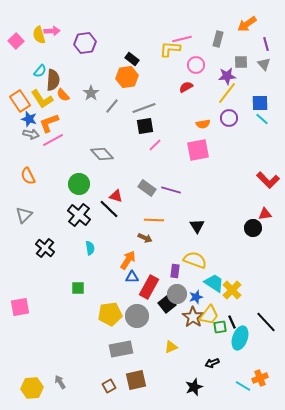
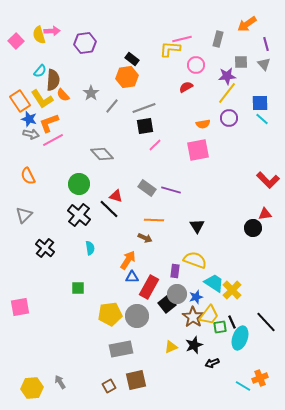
black star at (194, 387): moved 42 px up
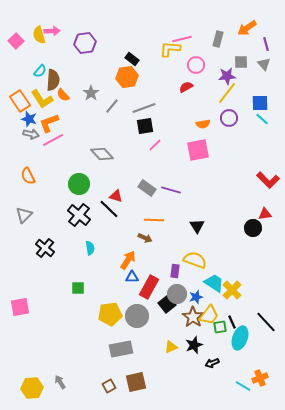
orange arrow at (247, 24): moved 4 px down
brown square at (136, 380): moved 2 px down
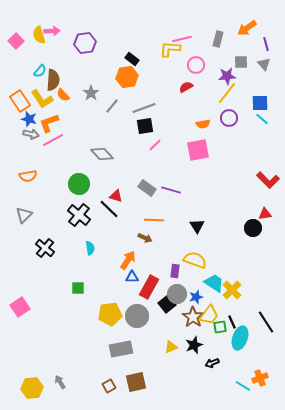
orange semicircle at (28, 176): rotated 72 degrees counterclockwise
pink square at (20, 307): rotated 24 degrees counterclockwise
black line at (266, 322): rotated 10 degrees clockwise
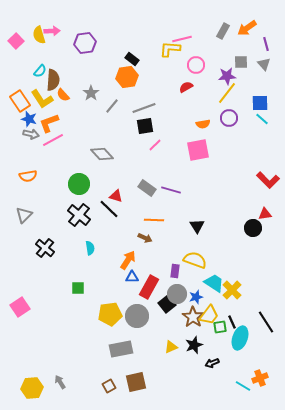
gray rectangle at (218, 39): moved 5 px right, 8 px up; rotated 14 degrees clockwise
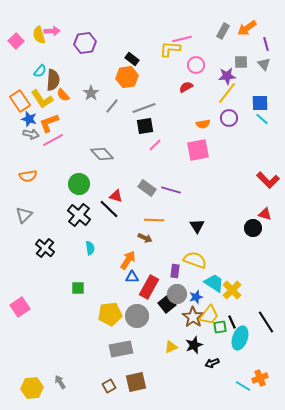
red triangle at (265, 214): rotated 24 degrees clockwise
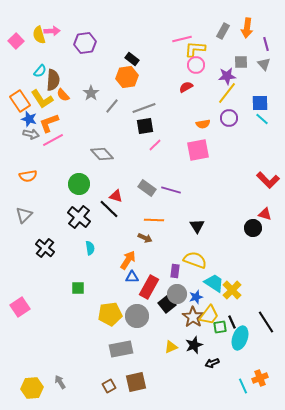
orange arrow at (247, 28): rotated 48 degrees counterclockwise
yellow L-shape at (170, 49): moved 25 px right
black cross at (79, 215): moved 2 px down
cyan line at (243, 386): rotated 35 degrees clockwise
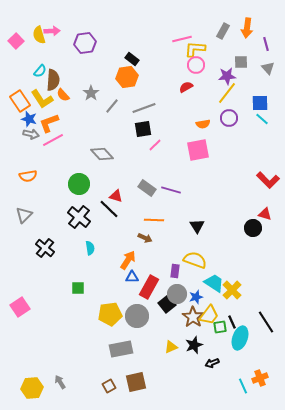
gray triangle at (264, 64): moved 4 px right, 4 px down
black square at (145, 126): moved 2 px left, 3 px down
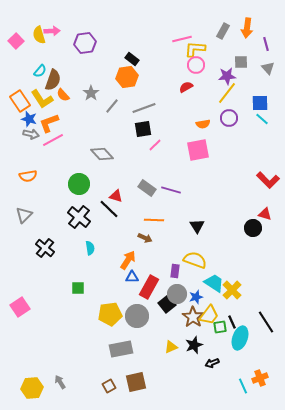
brown semicircle at (53, 80): rotated 15 degrees clockwise
